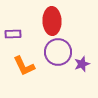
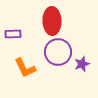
orange L-shape: moved 1 px right, 2 px down
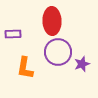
orange L-shape: rotated 35 degrees clockwise
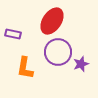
red ellipse: rotated 36 degrees clockwise
purple rectangle: rotated 14 degrees clockwise
purple star: moved 1 px left
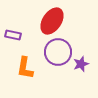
purple rectangle: moved 1 px down
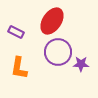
purple rectangle: moved 3 px right, 3 px up; rotated 14 degrees clockwise
purple star: rotated 21 degrees clockwise
orange L-shape: moved 6 px left
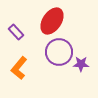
purple rectangle: rotated 21 degrees clockwise
purple circle: moved 1 px right
orange L-shape: rotated 30 degrees clockwise
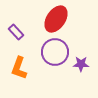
red ellipse: moved 4 px right, 2 px up
purple circle: moved 4 px left
orange L-shape: rotated 20 degrees counterclockwise
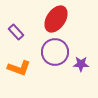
orange L-shape: rotated 90 degrees counterclockwise
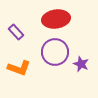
red ellipse: rotated 48 degrees clockwise
purple star: rotated 21 degrees clockwise
